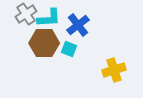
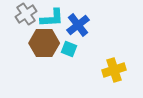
cyan L-shape: moved 3 px right
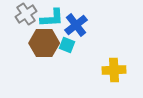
blue cross: moved 2 px left
cyan square: moved 2 px left, 4 px up
yellow cross: rotated 15 degrees clockwise
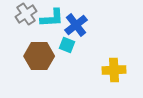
brown hexagon: moved 5 px left, 13 px down
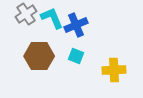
cyan L-shape: rotated 110 degrees counterclockwise
blue cross: rotated 15 degrees clockwise
cyan square: moved 9 px right, 11 px down
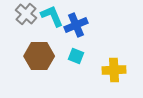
gray cross: rotated 15 degrees counterclockwise
cyan L-shape: moved 2 px up
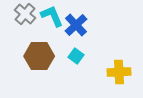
gray cross: moved 1 px left
blue cross: rotated 20 degrees counterclockwise
cyan square: rotated 14 degrees clockwise
yellow cross: moved 5 px right, 2 px down
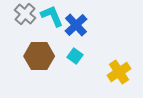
cyan square: moved 1 px left
yellow cross: rotated 30 degrees counterclockwise
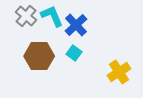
gray cross: moved 1 px right, 2 px down
cyan square: moved 1 px left, 3 px up
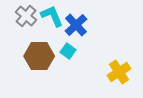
cyan square: moved 6 px left, 2 px up
